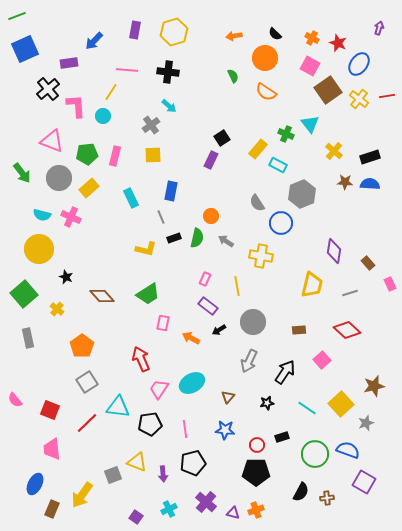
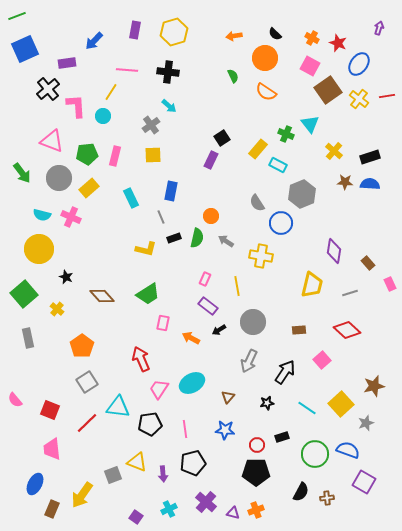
purple rectangle at (69, 63): moved 2 px left
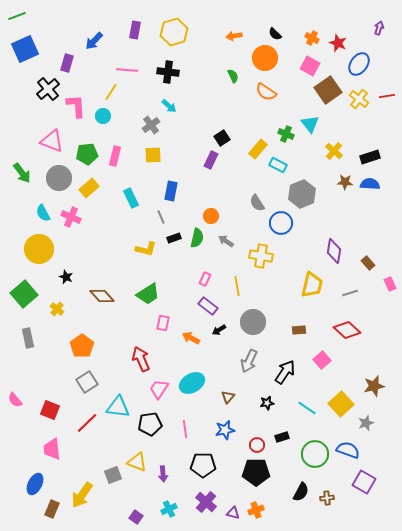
purple rectangle at (67, 63): rotated 66 degrees counterclockwise
cyan semicircle at (42, 215): moved 1 px right, 2 px up; rotated 48 degrees clockwise
blue star at (225, 430): rotated 18 degrees counterclockwise
black pentagon at (193, 463): moved 10 px right, 2 px down; rotated 15 degrees clockwise
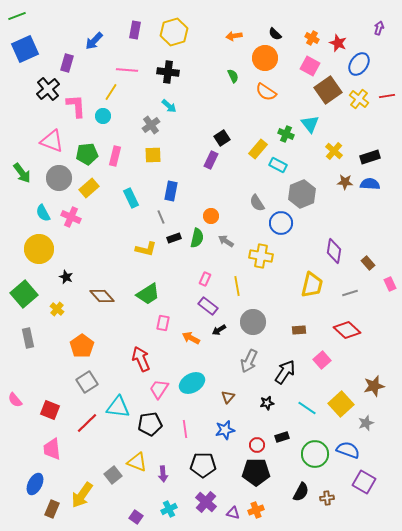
gray square at (113, 475): rotated 18 degrees counterclockwise
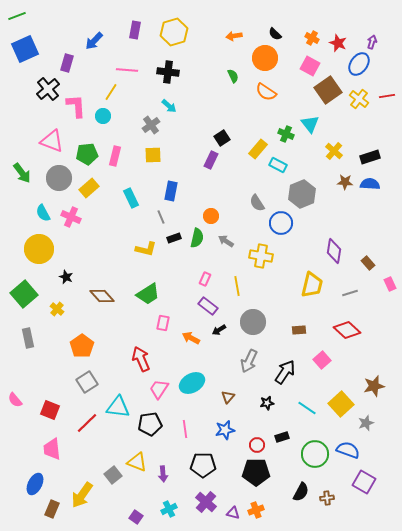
purple arrow at (379, 28): moved 7 px left, 14 px down
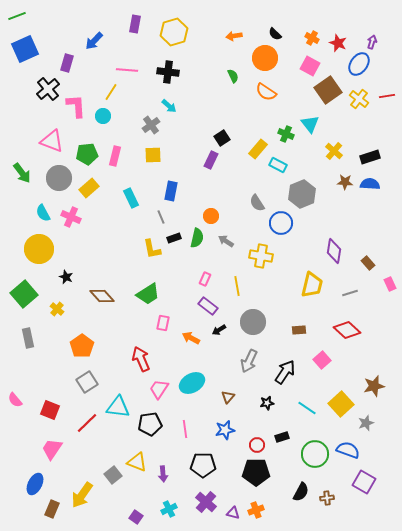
purple rectangle at (135, 30): moved 6 px up
yellow L-shape at (146, 249): moved 6 px right; rotated 65 degrees clockwise
pink trapezoid at (52, 449): rotated 40 degrees clockwise
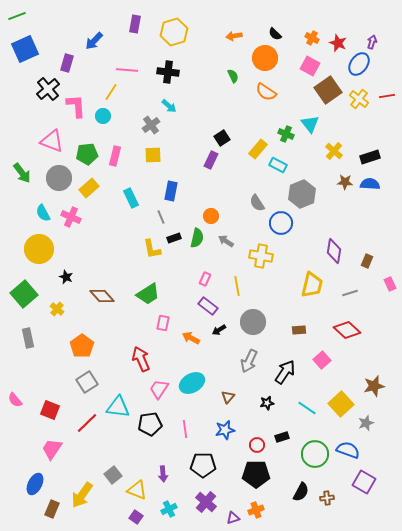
brown rectangle at (368, 263): moved 1 px left, 2 px up; rotated 64 degrees clockwise
yellow triangle at (137, 462): moved 28 px down
black pentagon at (256, 472): moved 2 px down
purple triangle at (233, 513): moved 5 px down; rotated 32 degrees counterclockwise
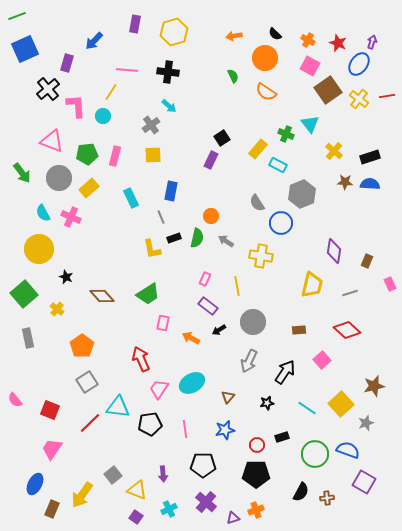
orange cross at (312, 38): moved 4 px left, 2 px down
red line at (87, 423): moved 3 px right
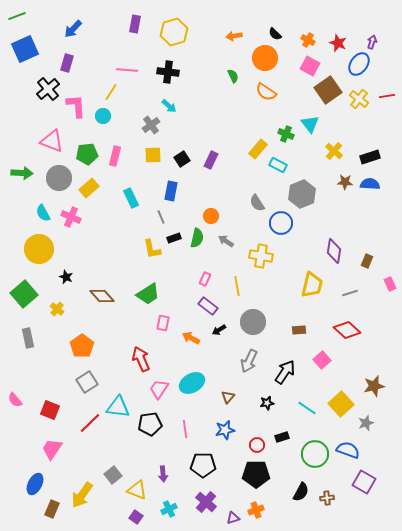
blue arrow at (94, 41): moved 21 px left, 12 px up
black square at (222, 138): moved 40 px left, 21 px down
green arrow at (22, 173): rotated 50 degrees counterclockwise
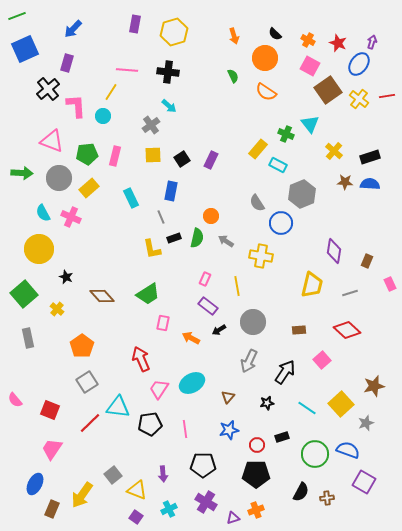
orange arrow at (234, 36): rotated 98 degrees counterclockwise
blue star at (225, 430): moved 4 px right
purple cross at (206, 502): rotated 10 degrees counterclockwise
